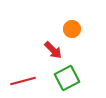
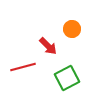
red arrow: moved 5 px left, 4 px up
red line: moved 14 px up
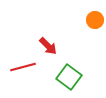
orange circle: moved 23 px right, 9 px up
green square: moved 2 px right, 1 px up; rotated 25 degrees counterclockwise
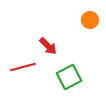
orange circle: moved 5 px left
green square: rotated 25 degrees clockwise
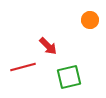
green square: rotated 15 degrees clockwise
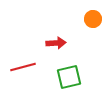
orange circle: moved 3 px right, 1 px up
red arrow: moved 8 px right, 3 px up; rotated 48 degrees counterclockwise
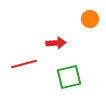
orange circle: moved 3 px left
red line: moved 1 px right, 3 px up
